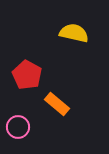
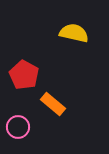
red pentagon: moved 3 px left
orange rectangle: moved 4 px left
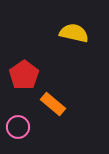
red pentagon: rotated 8 degrees clockwise
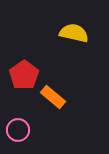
orange rectangle: moved 7 px up
pink circle: moved 3 px down
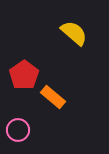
yellow semicircle: rotated 28 degrees clockwise
